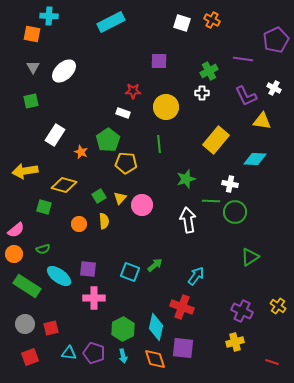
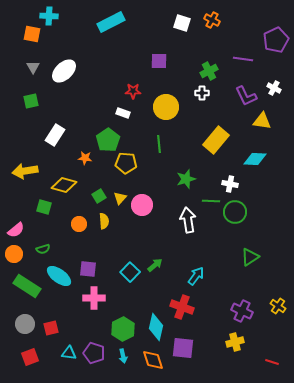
orange star at (81, 152): moved 4 px right, 6 px down; rotated 16 degrees counterclockwise
cyan square at (130, 272): rotated 24 degrees clockwise
orange diamond at (155, 359): moved 2 px left, 1 px down
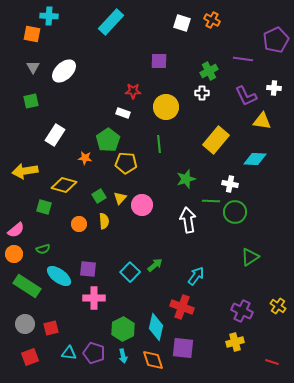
cyan rectangle at (111, 22): rotated 20 degrees counterclockwise
white cross at (274, 88): rotated 24 degrees counterclockwise
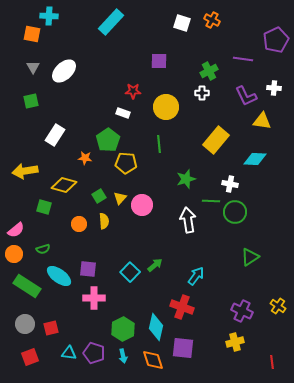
red line at (272, 362): rotated 64 degrees clockwise
